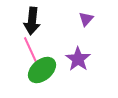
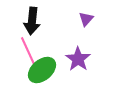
pink line: moved 3 px left
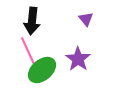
purple triangle: rotated 21 degrees counterclockwise
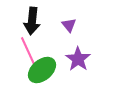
purple triangle: moved 17 px left, 6 px down
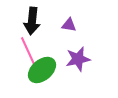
purple triangle: rotated 42 degrees counterclockwise
purple star: rotated 25 degrees clockwise
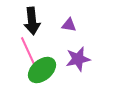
black arrow: rotated 12 degrees counterclockwise
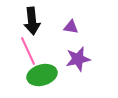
purple triangle: moved 2 px right, 2 px down
green ellipse: moved 5 px down; rotated 24 degrees clockwise
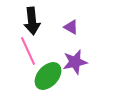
purple triangle: rotated 21 degrees clockwise
purple star: moved 3 px left, 3 px down
green ellipse: moved 6 px right, 1 px down; rotated 32 degrees counterclockwise
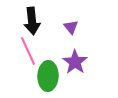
purple triangle: rotated 21 degrees clockwise
purple star: rotated 25 degrees counterclockwise
green ellipse: rotated 40 degrees counterclockwise
